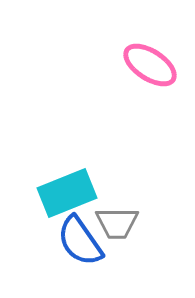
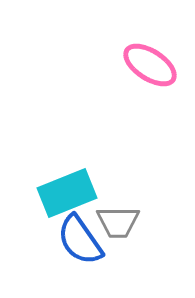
gray trapezoid: moved 1 px right, 1 px up
blue semicircle: moved 1 px up
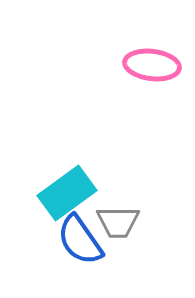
pink ellipse: moved 2 px right; rotated 26 degrees counterclockwise
cyan rectangle: rotated 14 degrees counterclockwise
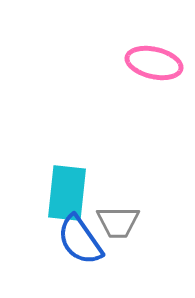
pink ellipse: moved 2 px right, 2 px up; rotated 6 degrees clockwise
cyan rectangle: rotated 48 degrees counterclockwise
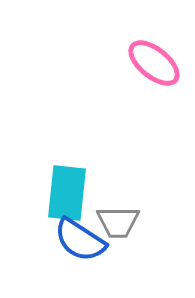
pink ellipse: rotated 26 degrees clockwise
blue semicircle: rotated 22 degrees counterclockwise
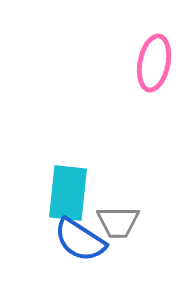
pink ellipse: rotated 62 degrees clockwise
cyan rectangle: moved 1 px right
